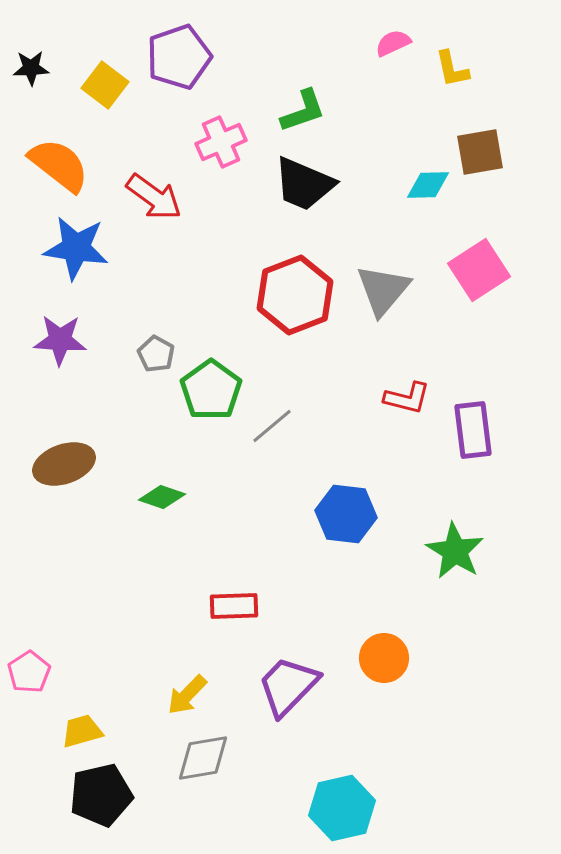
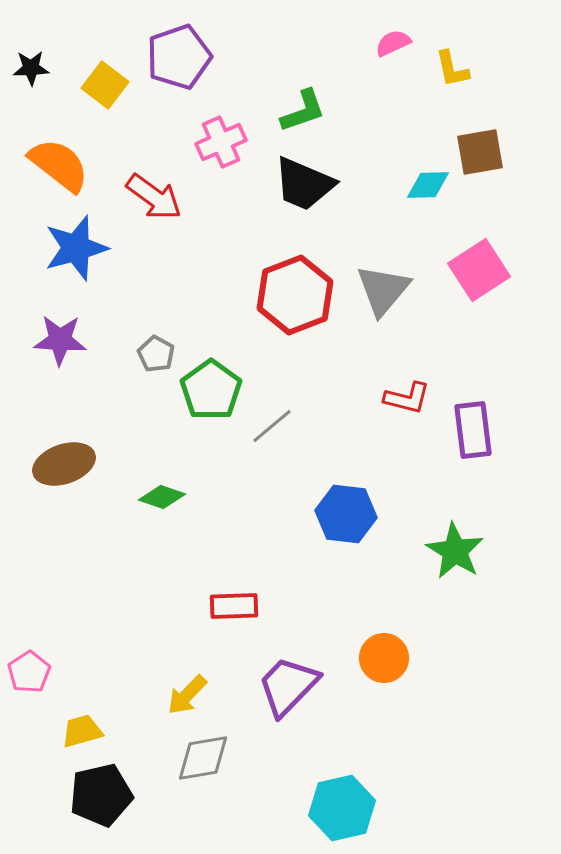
blue star: rotated 24 degrees counterclockwise
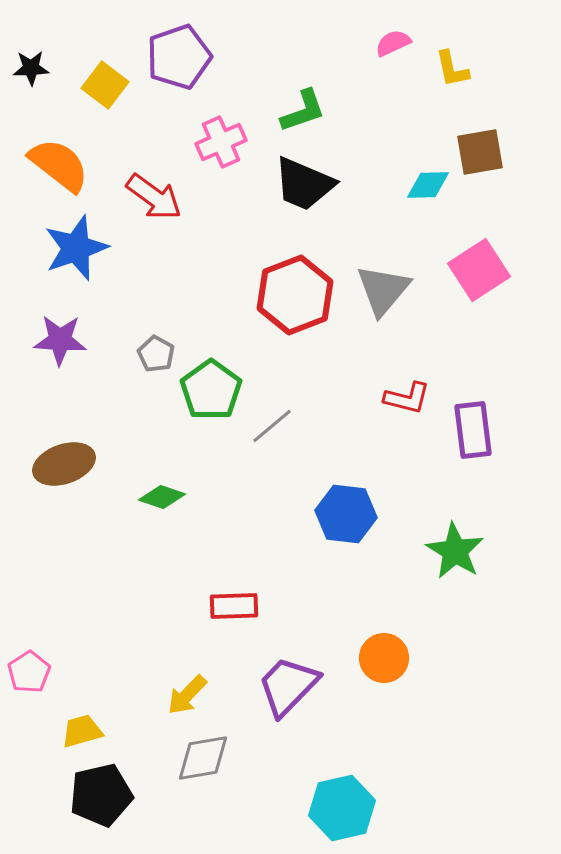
blue star: rotated 4 degrees counterclockwise
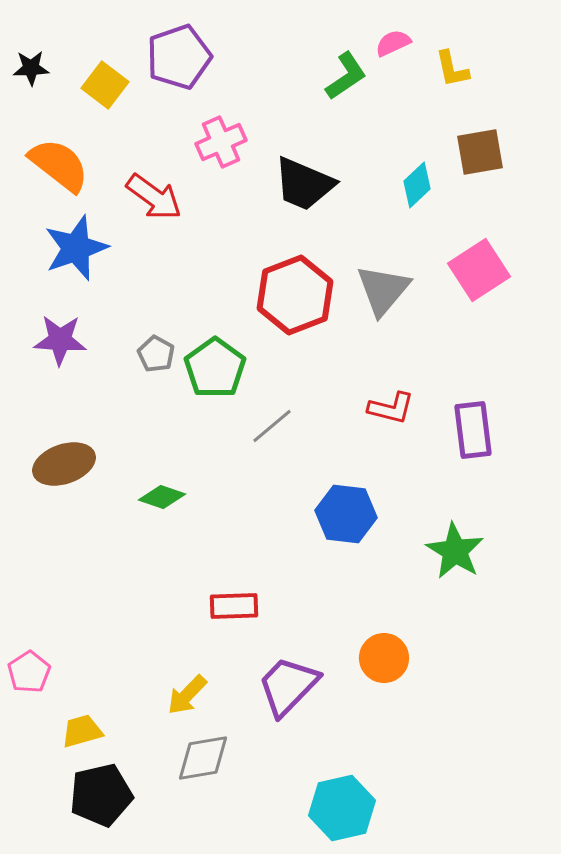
green L-shape: moved 43 px right, 35 px up; rotated 15 degrees counterclockwise
cyan diamond: moved 11 px left; rotated 42 degrees counterclockwise
green pentagon: moved 4 px right, 22 px up
red L-shape: moved 16 px left, 10 px down
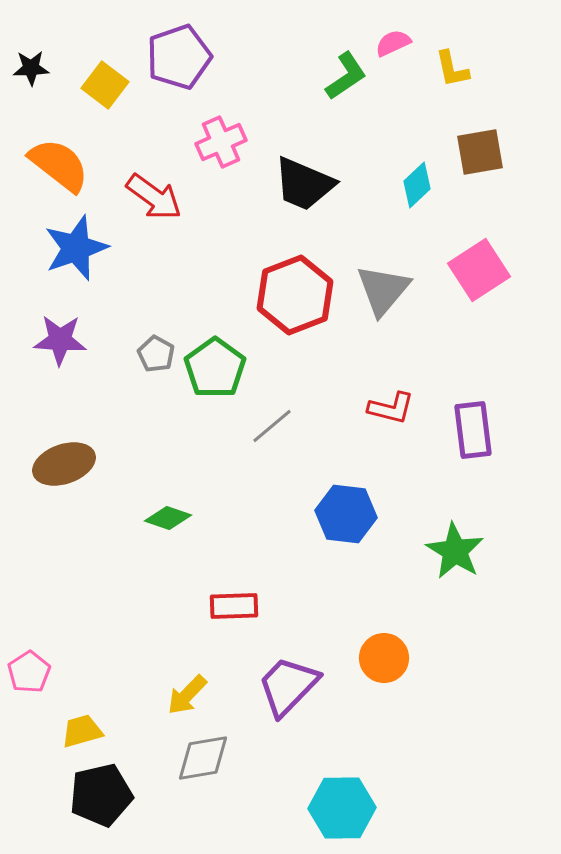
green diamond: moved 6 px right, 21 px down
cyan hexagon: rotated 12 degrees clockwise
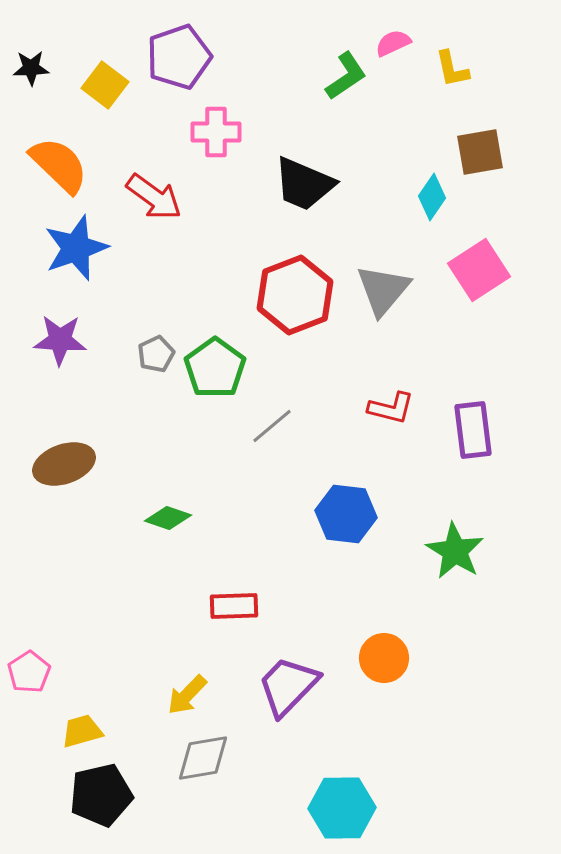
pink cross: moved 5 px left, 10 px up; rotated 24 degrees clockwise
orange semicircle: rotated 6 degrees clockwise
cyan diamond: moved 15 px right, 12 px down; rotated 12 degrees counterclockwise
gray pentagon: rotated 18 degrees clockwise
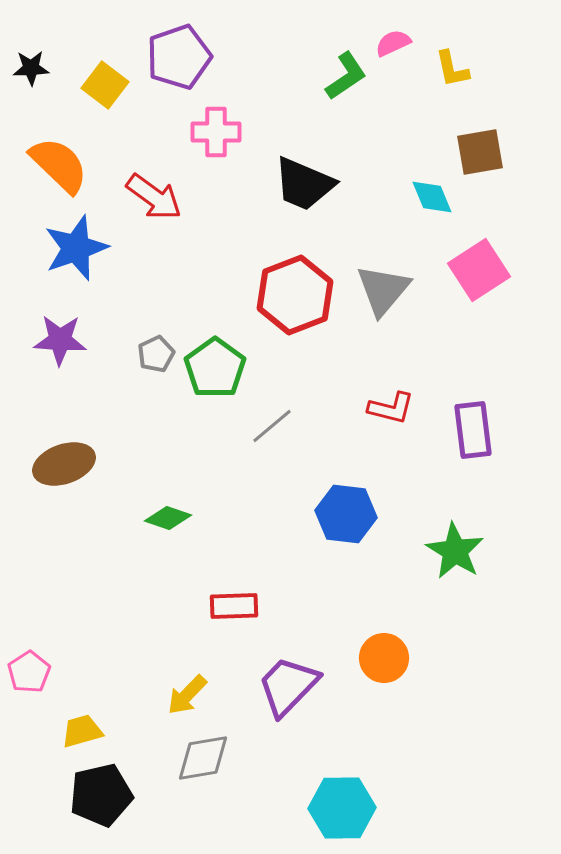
cyan diamond: rotated 57 degrees counterclockwise
